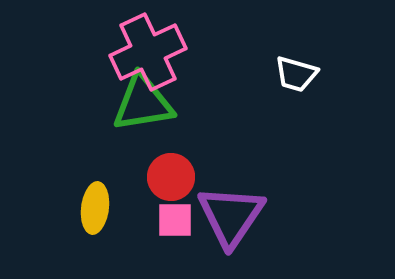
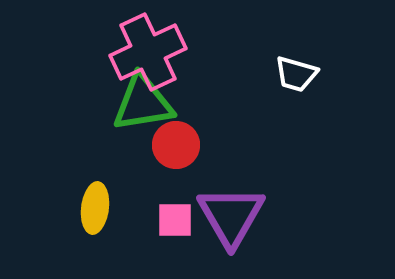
red circle: moved 5 px right, 32 px up
purple triangle: rotated 4 degrees counterclockwise
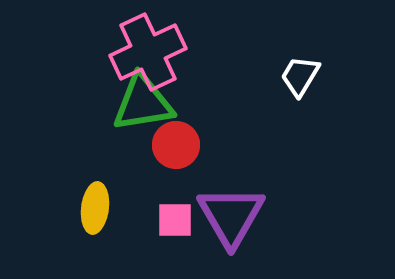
white trapezoid: moved 4 px right, 2 px down; rotated 105 degrees clockwise
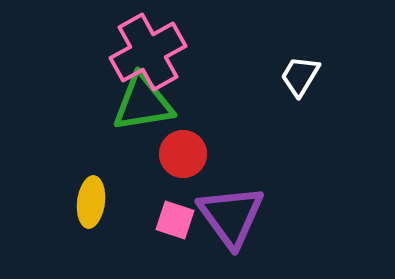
pink cross: rotated 4 degrees counterclockwise
red circle: moved 7 px right, 9 px down
yellow ellipse: moved 4 px left, 6 px up
purple triangle: rotated 6 degrees counterclockwise
pink square: rotated 18 degrees clockwise
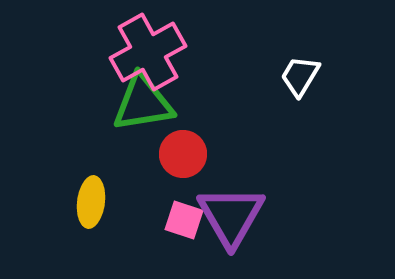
purple triangle: rotated 6 degrees clockwise
pink square: moved 9 px right
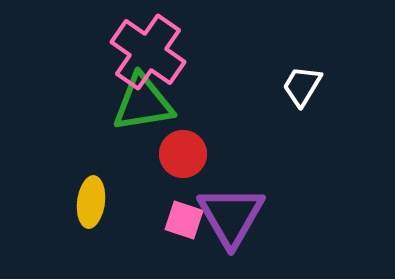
pink cross: rotated 26 degrees counterclockwise
white trapezoid: moved 2 px right, 10 px down
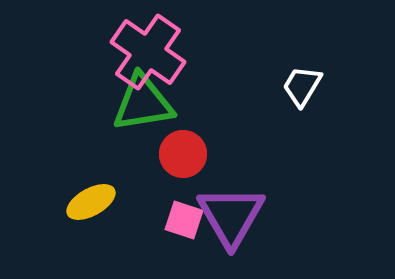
yellow ellipse: rotated 54 degrees clockwise
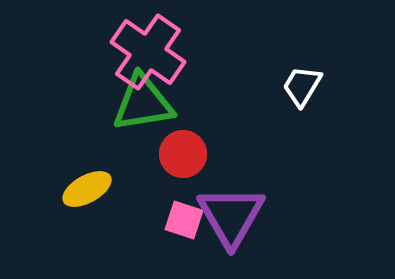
yellow ellipse: moved 4 px left, 13 px up
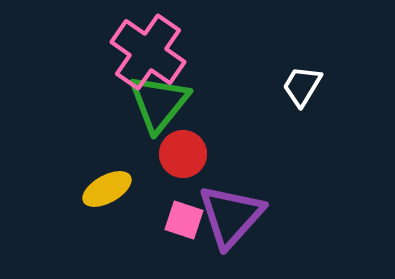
green triangle: moved 16 px right; rotated 42 degrees counterclockwise
yellow ellipse: moved 20 px right
purple triangle: rotated 12 degrees clockwise
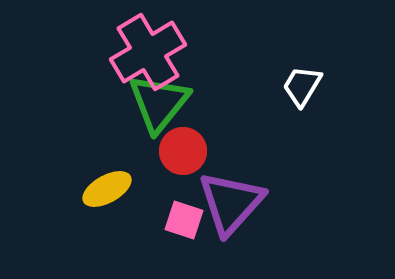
pink cross: rotated 24 degrees clockwise
red circle: moved 3 px up
purple triangle: moved 13 px up
